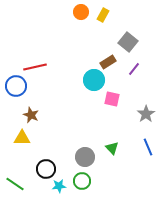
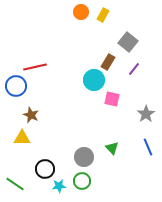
brown rectangle: rotated 28 degrees counterclockwise
gray circle: moved 1 px left
black circle: moved 1 px left
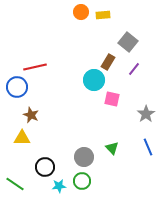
yellow rectangle: rotated 56 degrees clockwise
blue circle: moved 1 px right, 1 px down
black circle: moved 2 px up
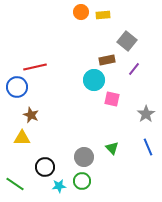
gray square: moved 1 px left, 1 px up
brown rectangle: moved 1 px left, 2 px up; rotated 49 degrees clockwise
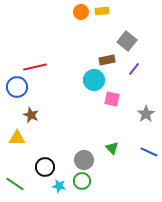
yellow rectangle: moved 1 px left, 4 px up
yellow triangle: moved 5 px left
blue line: moved 1 px right, 5 px down; rotated 42 degrees counterclockwise
gray circle: moved 3 px down
cyan star: rotated 16 degrees clockwise
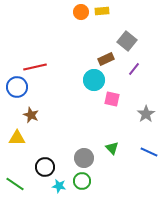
brown rectangle: moved 1 px left, 1 px up; rotated 14 degrees counterclockwise
gray circle: moved 2 px up
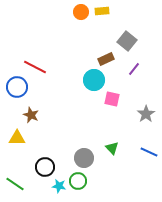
red line: rotated 40 degrees clockwise
green circle: moved 4 px left
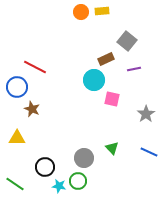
purple line: rotated 40 degrees clockwise
brown star: moved 1 px right, 6 px up
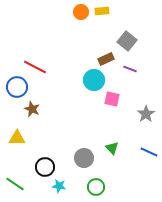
purple line: moved 4 px left; rotated 32 degrees clockwise
green circle: moved 18 px right, 6 px down
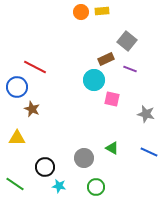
gray star: rotated 24 degrees counterclockwise
green triangle: rotated 16 degrees counterclockwise
